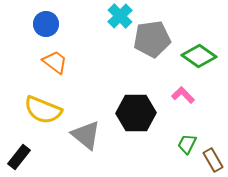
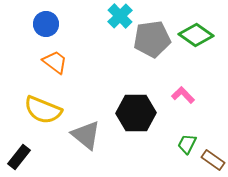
green diamond: moved 3 px left, 21 px up
brown rectangle: rotated 25 degrees counterclockwise
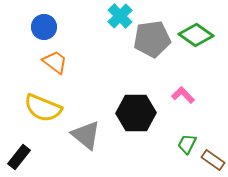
blue circle: moved 2 px left, 3 px down
yellow semicircle: moved 2 px up
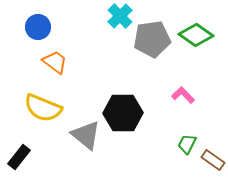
blue circle: moved 6 px left
black hexagon: moved 13 px left
